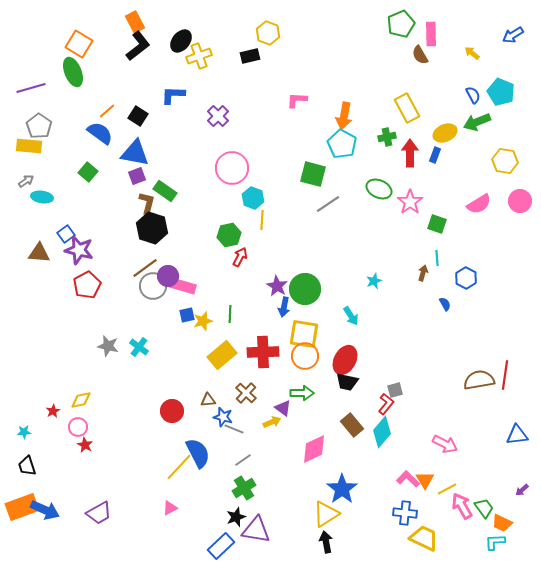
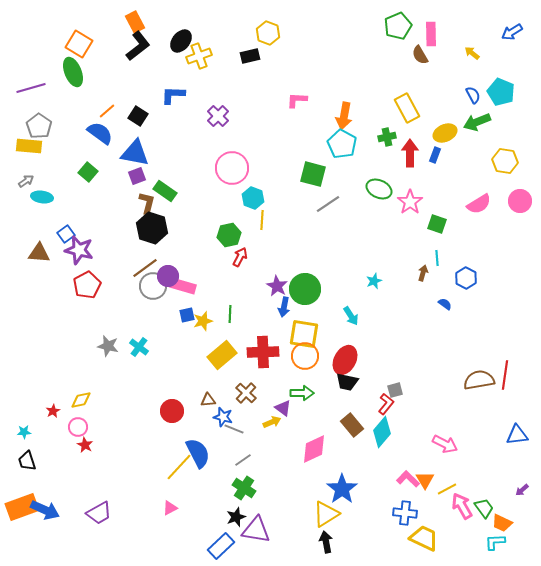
green pentagon at (401, 24): moved 3 px left, 2 px down
blue arrow at (513, 35): moved 1 px left, 3 px up
blue semicircle at (445, 304): rotated 24 degrees counterclockwise
black trapezoid at (27, 466): moved 5 px up
green cross at (244, 488): rotated 25 degrees counterclockwise
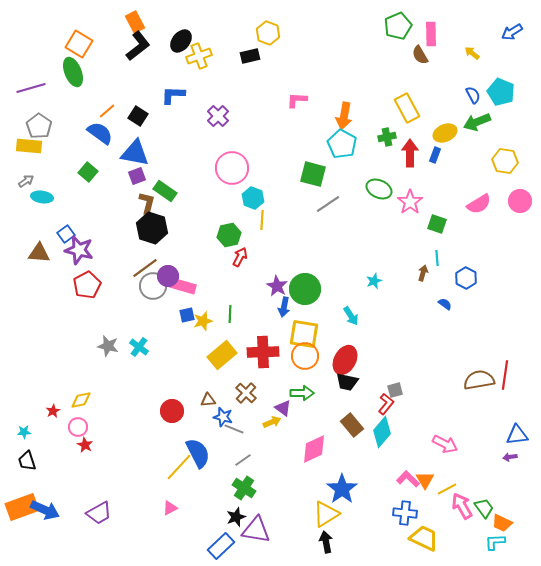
purple arrow at (522, 490): moved 12 px left, 33 px up; rotated 32 degrees clockwise
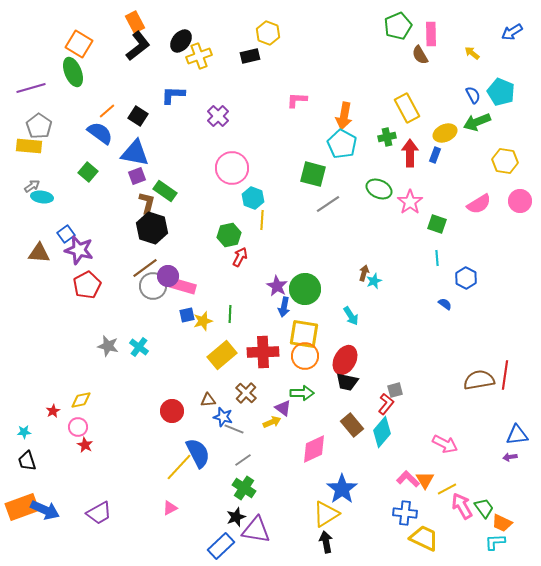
gray arrow at (26, 181): moved 6 px right, 5 px down
brown arrow at (423, 273): moved 59 px left
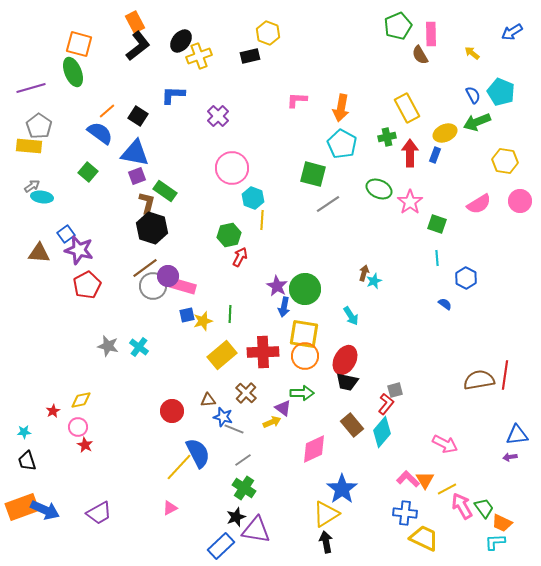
orange square at (79, 44): rotated 16 degrees counterclockwise
orange arrow at (344, 116): moved 3 px left, 8 px up
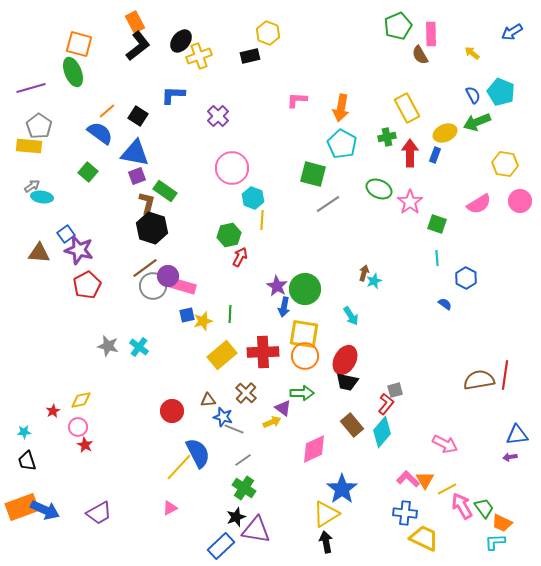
yellow hexagon at (505, 161): moved 3 px down
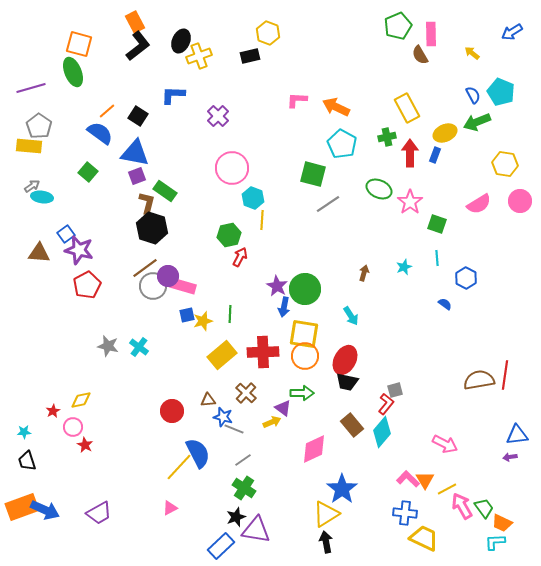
black ellipse at (181, 41): rotated 15 degrees counterclockwise
orange arrow at (341, 108): moved 5 px left, 1 px up; rotated 104 degrees clockwise
cyan star at (374, 281): moved 30 px right, 14 px up
pink circle at (78, 427): moved 5 px left
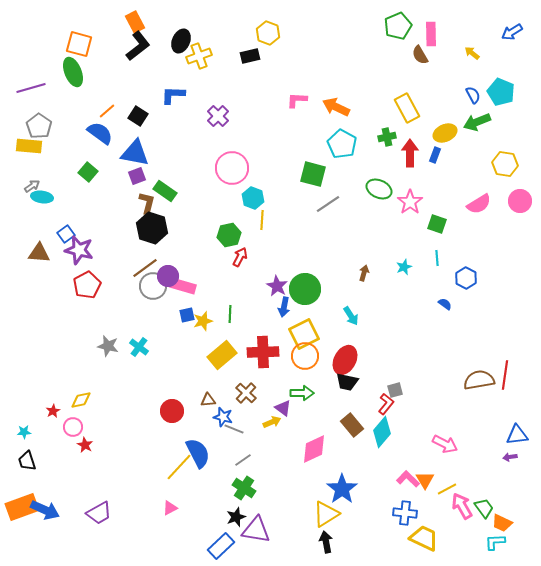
yellow square at (304, 334): rotated 36 degrees counterclockwise
